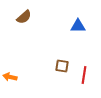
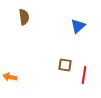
brown semicircle: rotated 56 degrees counterclockwise
blue triangle: rotated 42 degrees counterclockwise
brown square: moved 3 px right, 1 px up
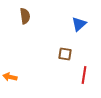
brown semicircle: moved 1 px right, 1 px up
blue triangle: moved 1 px right, 2 px up
brown square: moved 11 px up
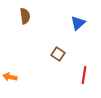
blue triangle: moved 1 px left, 1 px up
brown square: moved 7 px left; rotated 24 degrees clockwise
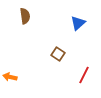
red line: rotated 18 degrees clockwise
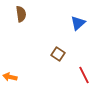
brown semicircle: moved 4 px left, 2 px up
red line: rotated 54 degrees counterclockwise
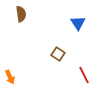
blue triangle: rotated 21 degrees counterclockwise
orange arrow: rotated 128 degrees counterclockwise
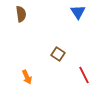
blue triangle: moved 11 px up
orange arrow: moved 17 px right
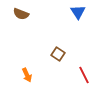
brown semicircle: rotated 119 degrees clockwise
orange arrow: moved 2 px up
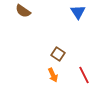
brown semicircle: moved 2 px right, 3 px up; rotated 14 degrees clockwise
orange arrow: moved 26 px right
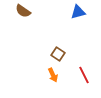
blue triangle: rotated 49 degrees clockwise
